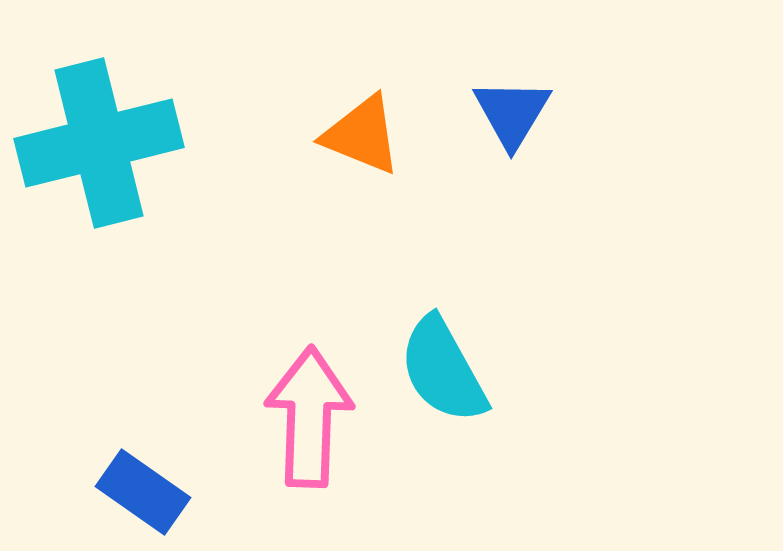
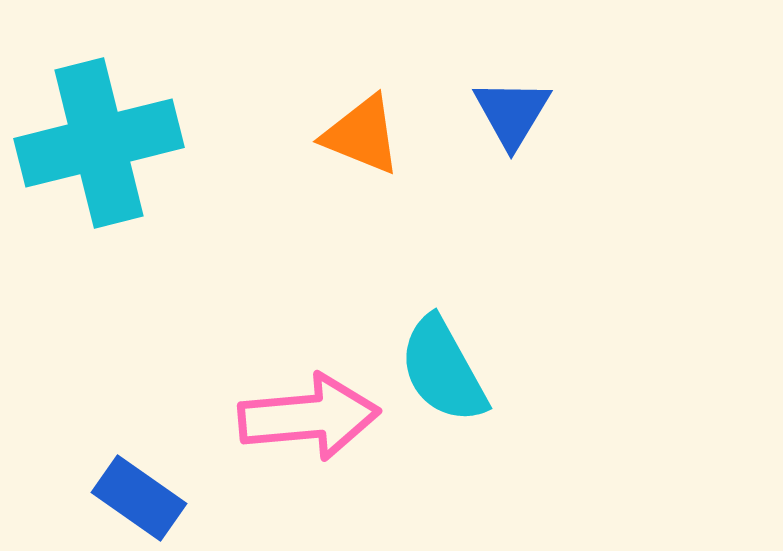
pink arrow: rotated 83 degrees clockwise
blue rectangle: moved 4 px left, 6 px down
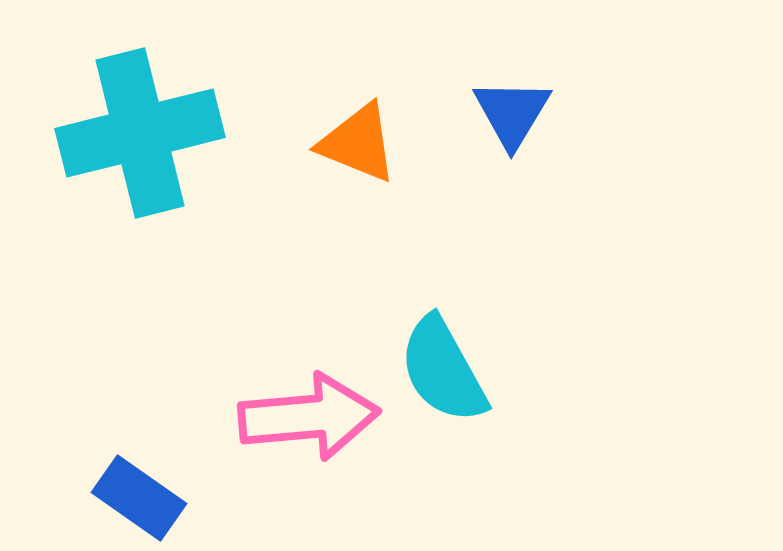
orange triangle: moved 4 px left, 8 px down
cyan cross: moved 41 px right, 10 px up
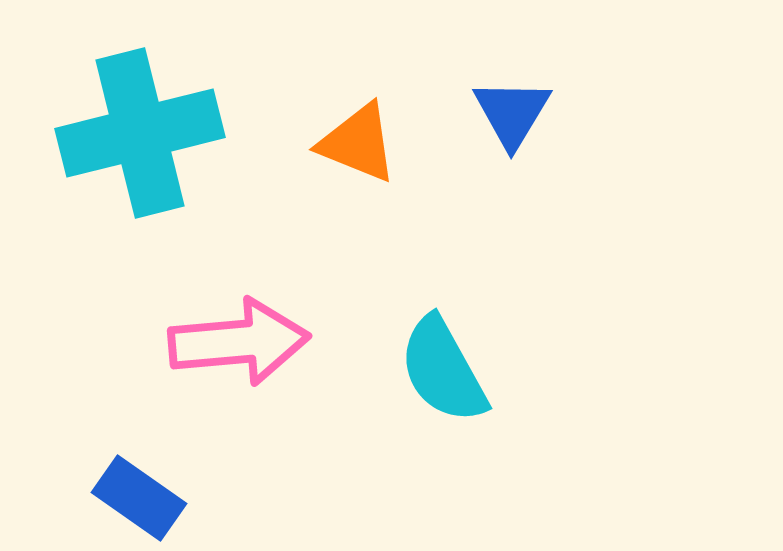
pink arrow: moved 70 px left, 75 px up
